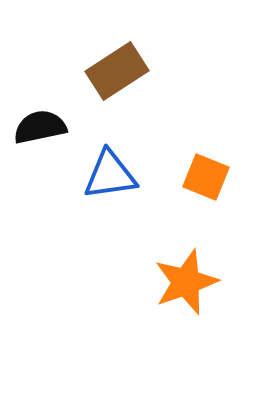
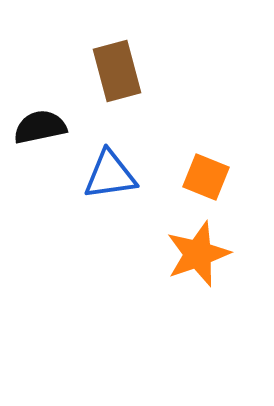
brown rectangle: rotated 72 degrees counterclockwise
orange star: moved 12 px right, 28 px up
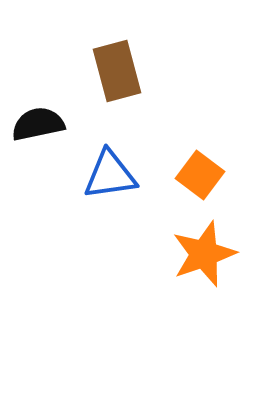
black semicircle: moved 2 px left, 3 px up
orange square: moved 6 px left, 2 px up; rotated 15 degrees clockwise
orange star: moved 6 px right
